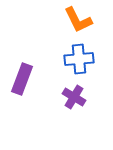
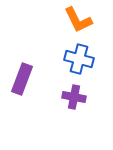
blue cross: rotated 20 degrees clockwise
purple cross: rotated 20 degrees counterclockwise
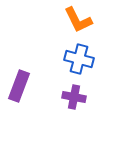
purple rectangle: moved 3 px left, 7 px down
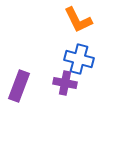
purple cross: moved 9 px left, 14 px up
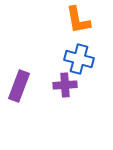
orange L-shape: rotated 16 degrees clockwise
purple cross: moved 2 px down; rotated 15 degrees counterclockwise
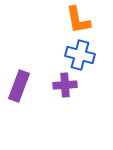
blue cross: moved 1 px right, 4 px up
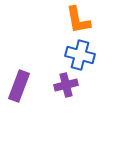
purple cross: moved 1 px right; rotated 10 degrees counterclockwise
